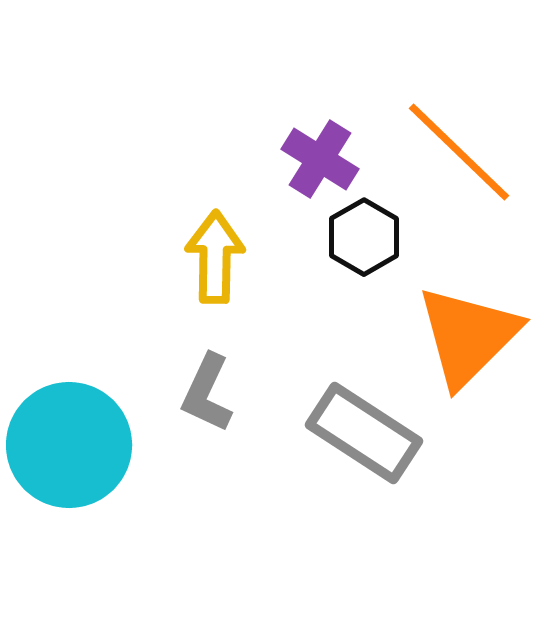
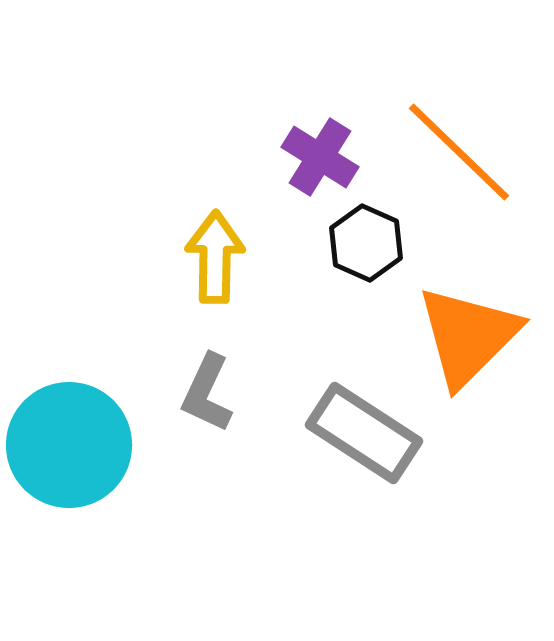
purple cross: moved 2 px up
black hexagon: moved 2 px right, 6 px down; rotated 6 degrees counterclockwise
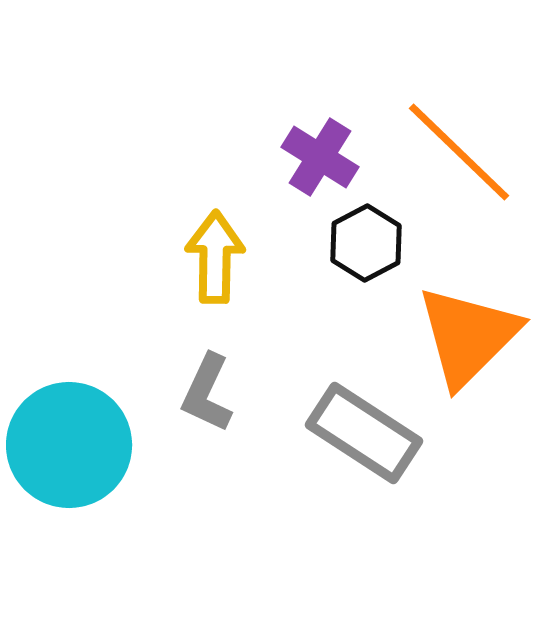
black hexagon: rotated 8 degrees clockwise
